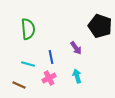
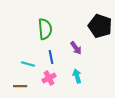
green semicircle: moved 17 px right
brown line: moved 1 px right, 1 px down; rotated 24 degrees counterclockwise
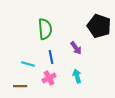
black pentagon: moved 1 px left
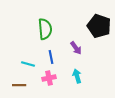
pink cross: rotated 16 degrees clockwise
brown line: moved 1 px left, 1 px up
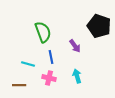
green semicircle: moved 2 px left, 3 px down; rotated 15 degrees counterclockwise
purple arrow: moved 1 px left, 2 px up
pink cross: rotated 24 degrees clockwise
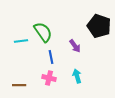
green semicircle: rotated 15 degrees counterclockwise
cyan line: moved 7 px left, 23 px up; rotated 24 degrees counterclockwise
